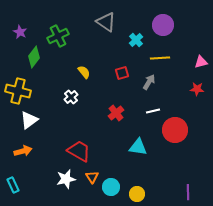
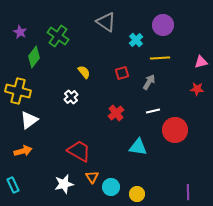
green cross: rotated 30 degrees counterclockwise
white star: moved 2 px left, 5 px down
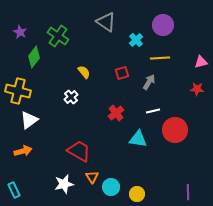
cyan triangle: moved 8 px up
cyan rectangle: moved 1 px right, 5 px down
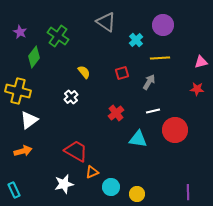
red trapezoid: moved 3 px left
orange triangle: moved 5 px up; rotated 40 degrees clockwise
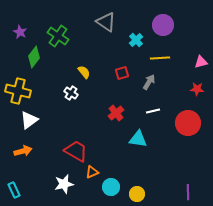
white cross: moved 4 px up; rotated 16 degrees counterclockwise
red circle: moved 13 px right, 7 px up
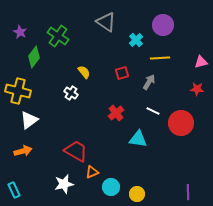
white line: rotated 40 degrees clockwise
red circle: moved 7 px left
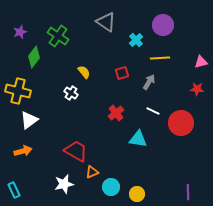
purple star: rotated 24 degrees clockwise
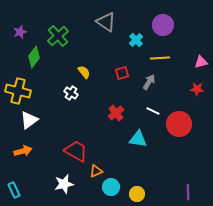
green cross: rotated 15 degrees clockwise
red circle: moved 2 px left, 1 px down
orange triangle: moved 4 px right, 1 px up
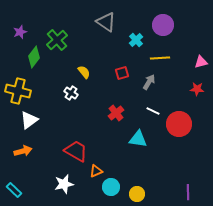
green cross: moved 1 px left, 4 px down
cyan rectangle: rotated 21 degrees counterclockwise
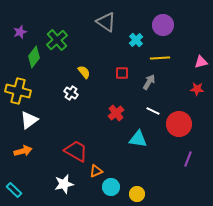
red square: rotated 16 degrees clockwise
purple line: moved 33 px up; rotated 21 degrees clockwise
